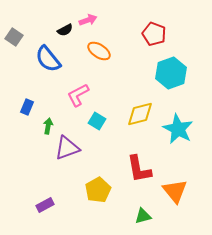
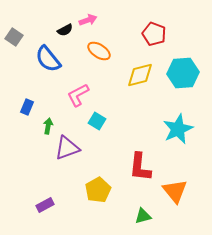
cyan hexagon: moved 12 px right; rotated 16 degrees clockwise
yellow diamond: moved 39 px up
cyan star: rotated 20 degrees clockwise
red L-shape: moved 1 px right, 2 px up; rotated 16 degrees clockwise
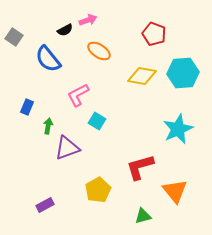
yellow diamond: moved 2 px right, 1 px down; rotated 24 degrees clockwise
red L-shape: rotated 68 degrees clockwise
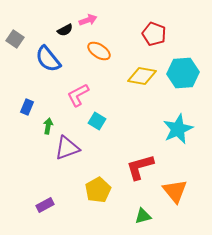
gray square: moved 1 px right, 2 px down
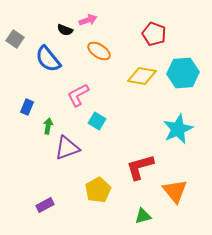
black semicircle: rotated 49 degrees clockwise
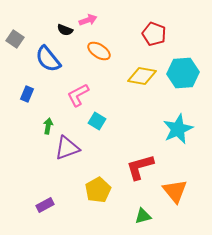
blue rectangle: moved 13 px up
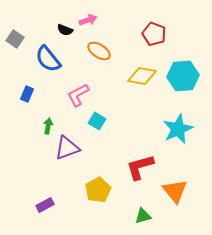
cyan hexagon: moved 3 px down
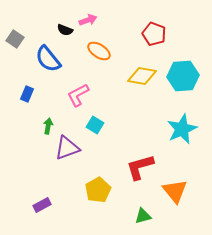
cyan square: moved 2 px left, 4 px down
cyan star: moved 4 px right
purple rectangle: moved 3 px left
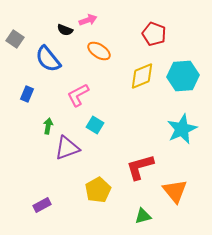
yellow diamond: rotated 32 degrees counterclockwise
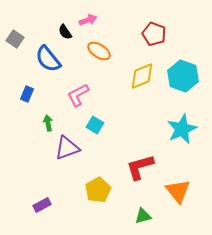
black semicircle: moved 2 px down; rotated 35 degrees clockwise
cyan hexagon: rotated 24 degrees clockwise
green arrow: moved 3 px up; rotated 21 degrees counterclockwise
orange triangle: moved 3 px right
